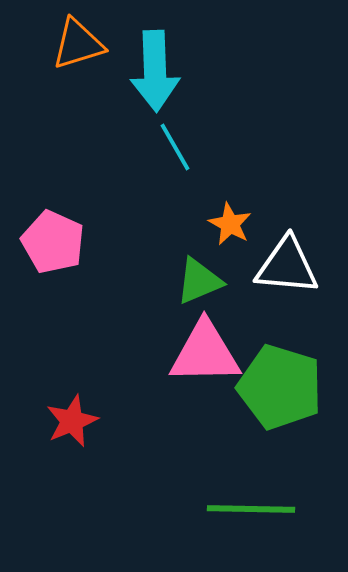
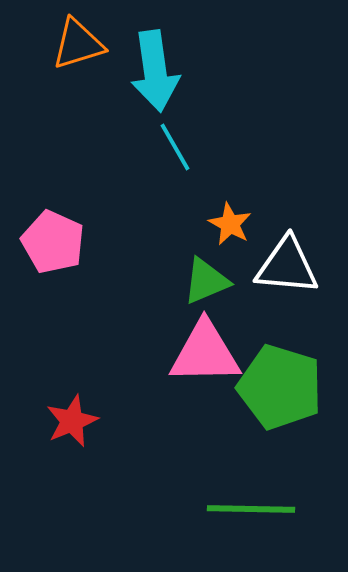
cyan arrow: rotated 6 degrees counterclockwise
green triangle: moved 7 px right
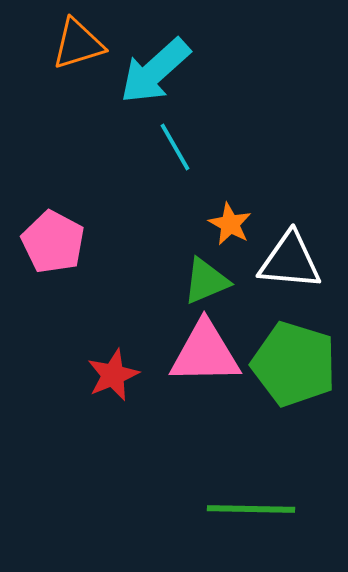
cyan arrow: rotated 56 degrees clockwise
pink pentagon: rotated 4 degrees clockwise
white triangle: moved 3 px right, 5 px up
green pentagon: moved 14 px right, 23 px up
red star: moved 41 px right, 46 px up
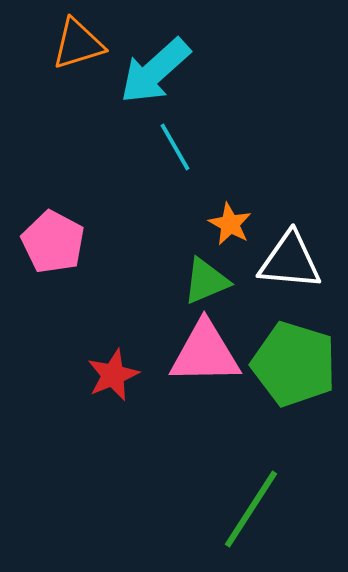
green line: rotated 58 degrees counterclockwise
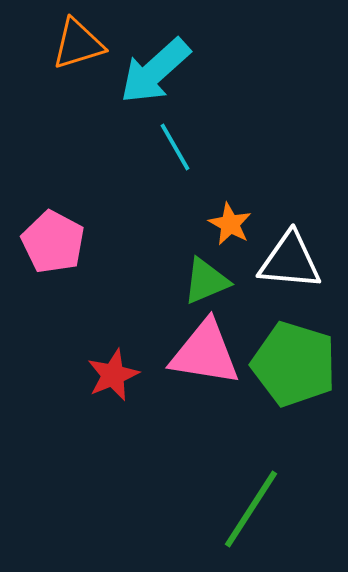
pink triangle: rotated 10 degrees clockwise
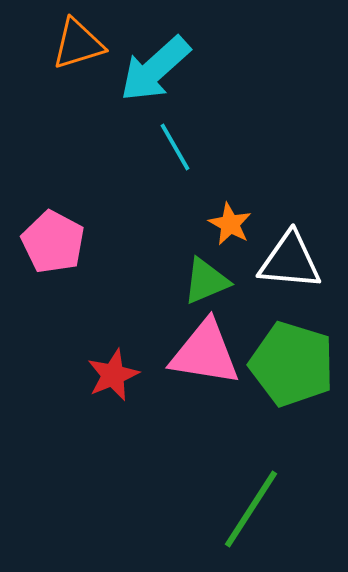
cyan arrow: moved 2 px up
green pentagon: moved 2 px left
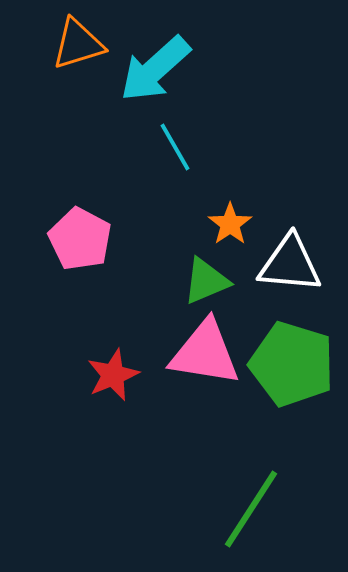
orange star: rotated 9 degrees clockwise
pink pentagon: moved 27 px right, 3 px up
white triangle: moved 3 px down
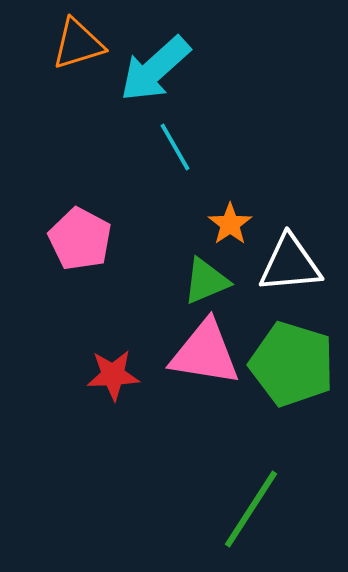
white triangle: rotated 10 degrees counterclockwise
red star: rotated 20 degrees clockwise
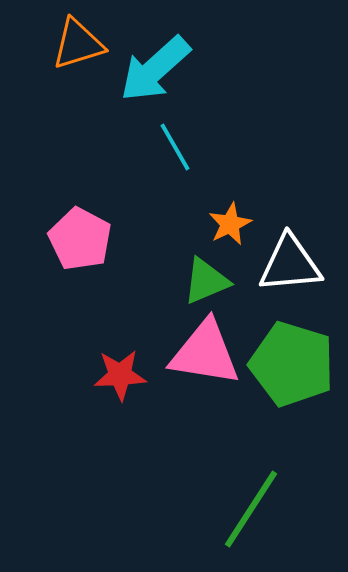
orange star: rotated 9 degrees clockwise
red star: moved 7 px right
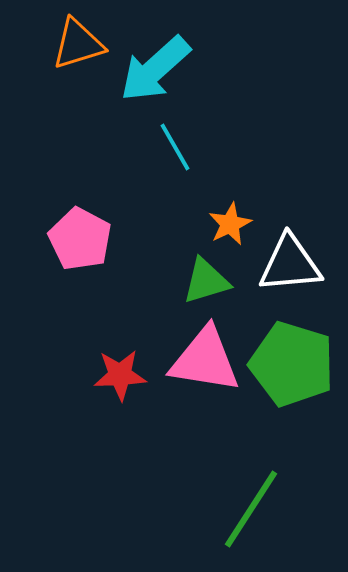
green triangle: rotated 6 degrees clockwise
pink triangle: moved 7 px down
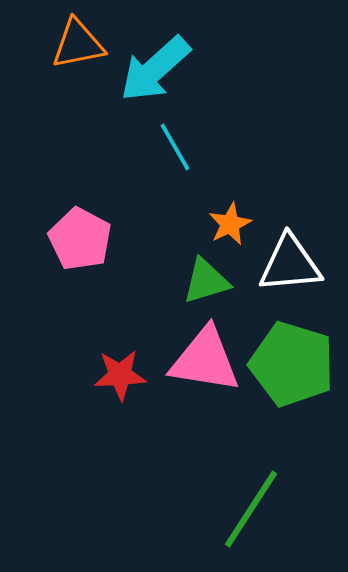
orange triangle: rotated 6 degrees clockwise
